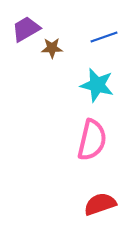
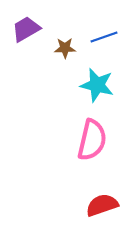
brown star: moved 13 px right
red semicircle: moved 2 px right, 1 px down
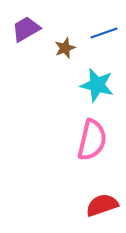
blue line: moved 4 px up
brown star: rotated 20 degrees counterclockwise
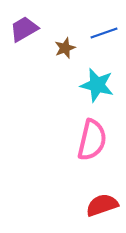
purple trapezoid: moved 2 px left
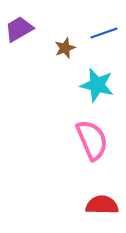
purple trapezoid: moved 5 px left
pink semicircle: rotated 36 degrees counterclockwise
red semicircle: rotated 20 degrees clockwise
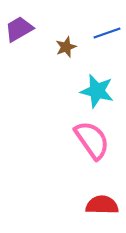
blue line: moved 3 px right
brown star: moved 1 px right, 1 px up
cyan star: moved 6 px down
pink semicircle: rotated 12 degrees counterclockwise
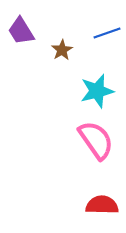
purple trapezoid: moved 2 px right, 2 px down; rotated 92 degrees counterclockwise
brown star: moved 4 px left, 3 px down; rotated 10 degrees counterclockwise
cyan star: rotated 28 degrees counterclockwise
pink semicircle: moved 4 px right
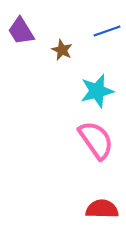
blue line: moved 2 px up
brown star: rotated 15 degrees counterclockwise
red semicircle: moved 4 px down
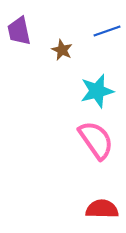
purple trapezoid: moved 2 px left; rotated 20 degrees clockwise
